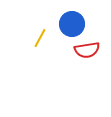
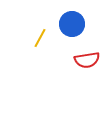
red semicircle: moved 10 px down
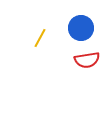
blue circle: moved 9 px right, 4 px down
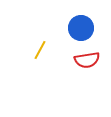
yellow line: moved 12 px down
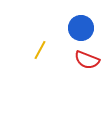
red semicircle: rotated 30 degrees clockwise
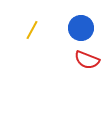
yellow line: moved 8 px left, 20 px up
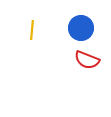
yellow line: rotated 24 degrees counterclockwise
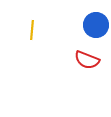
blue circle: moved 15 px right, 3 px up
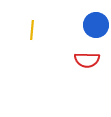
red semicircle: rotated 20 degrees counterclockwise
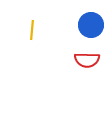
blue circle: moved 5 px left
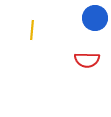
blue circle: moved 4 px right, 7 px up
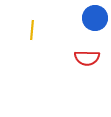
red semicircle: moved 2 px up
